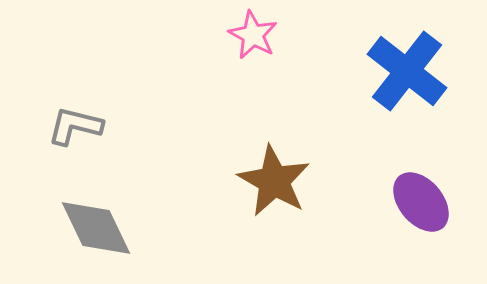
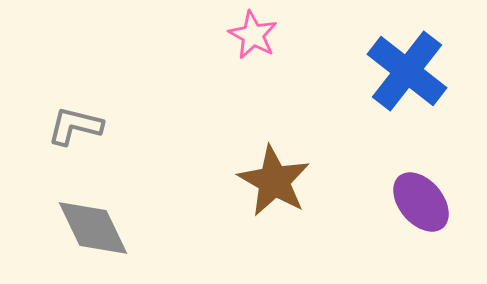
gray diamond: moved 3 px left
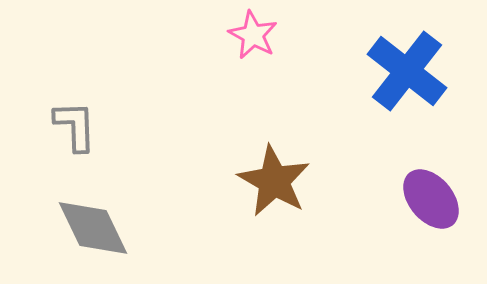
gray L-shape: rotated 74 degrees clockwise
purple ellipse: moved 10 px right, 3 px up
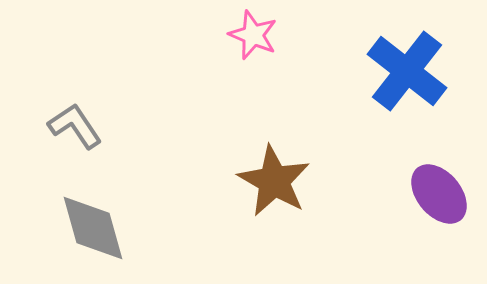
pink star: rotated 6 degrees counterclockwise
gray L-shape: rotated 32 degrees counterclockwise
purple ellipse: moved 8 px right, 5 px up
gray diamond: rotated 10 degrees clockwise
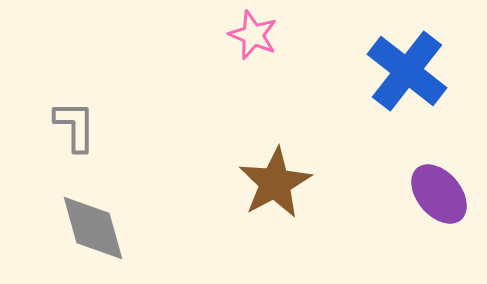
gray L-shape: rotated 34 degrees clockwise
brown star: moved 1 px right, 2 px down; rotated 14 degrees clockwise
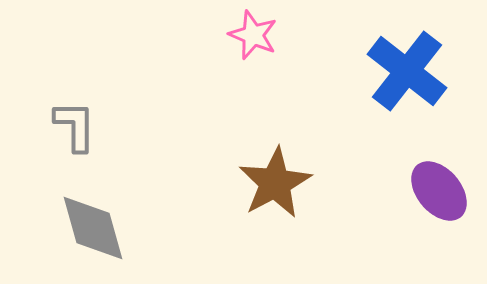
purple ellipse: moved 3 px up
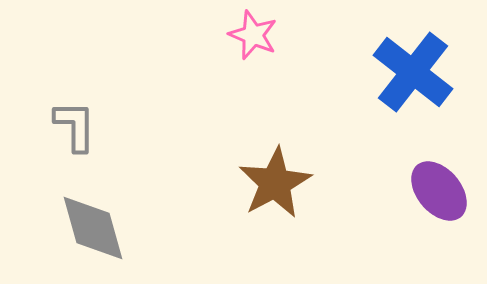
blue cross: moved 6 px right, 1 px down
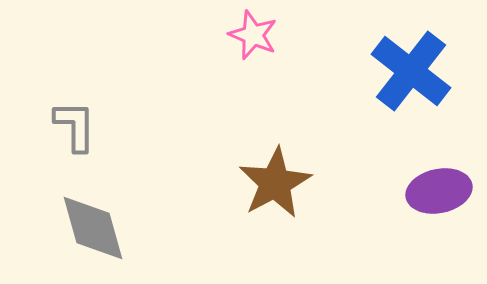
blue cross: moved 2 px left, 1 px up
purple ellipse: rotated 62 degrees counterclockwise
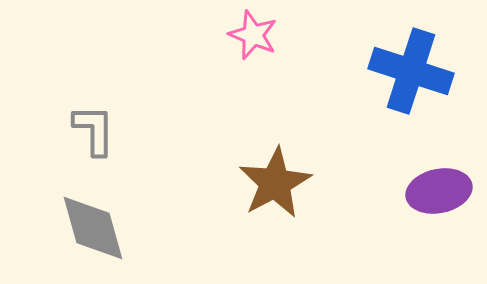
blue cross: rotated 20 degrees counterclockwise
gray L-shape: moved 19 px right, 4 px down
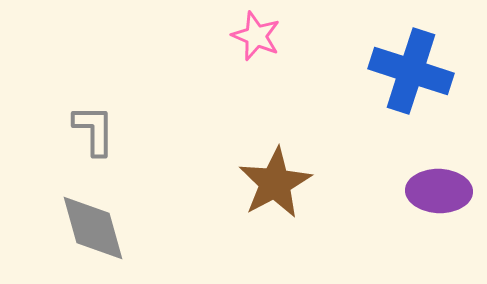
pink star: moved 3 px right, 1 px down
purple ellipse: rotated 14 degrees clockwise
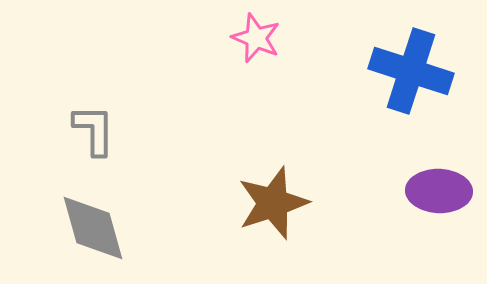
pink star: moved 2 px down
brown star: moved 2 px left, 20 px down; rotated 10 degrees clockwise
